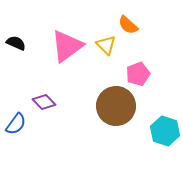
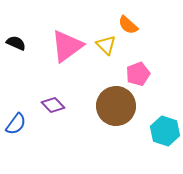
purple diamond: moved 9 px right, 3 px down
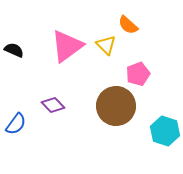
black semicircle: moved 2 px left, 7 px down
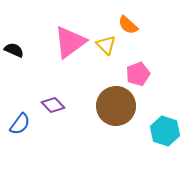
pink triangle: moved 3 px right, 4 px up
blue semicircle: moved 4 px right
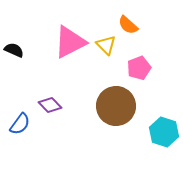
pink triangle: rotated 9 degrees clockwise
pink pentagon: moved 1 px right, 6 px up
purple diamond: moved 3 px left
cyan hexagon: moved 1 px left, 1 px down
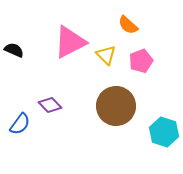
yellow triangle: moved 10 px down
pink pentagon: moved 2 px right, 7 px up
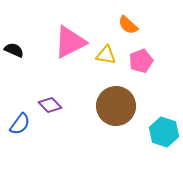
yellow triangle: rotated 35 degrees counterclockwise
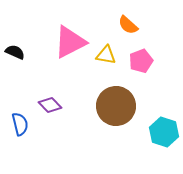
black semicircle: moved 1 px right, 2 px down
blue semicircle: rotated 50 degrees counterclockwise
